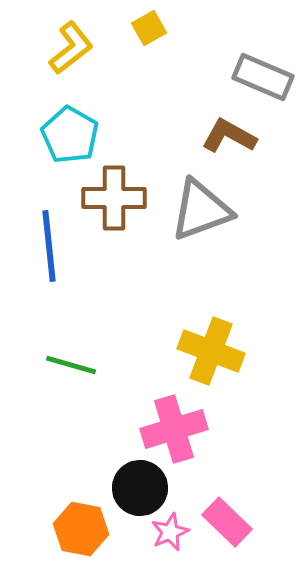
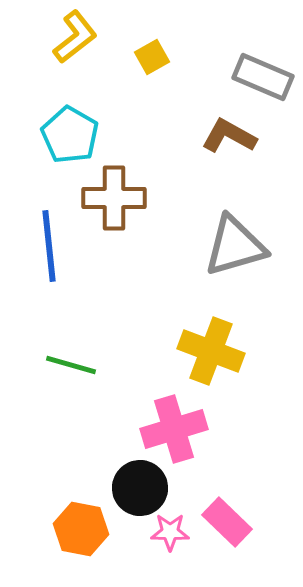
yellow square: moved 3 px right, 29 px down
yellow L-shape: moved 4 px right, 11 px up
gray triangle: moved 34 px right, 36 px down; rotated 4 degrees clockwise
pink star: rotated 24 degrees clockwise
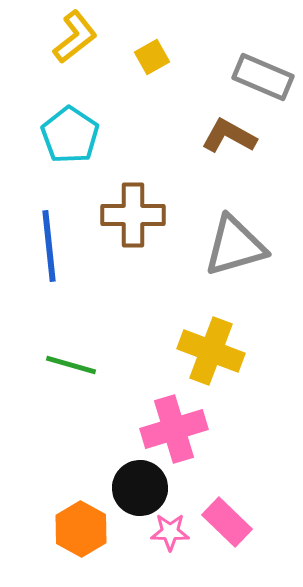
cyan pentagon: rotated 4 degrees clockwise
brown cross: moved 19 px right, 17 px down
orange hexagon: rotated 18 degrees clockwise
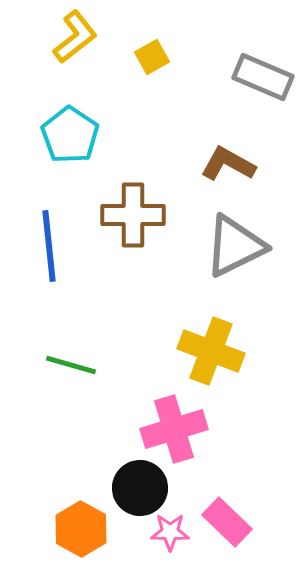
brown L-shape: moved 1 px left, 28 px down
gray triangle: rotated 10 degrees counterclockwise
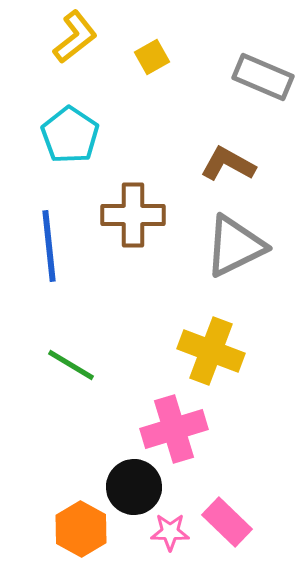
green line: rotated 15 degrees clockwise
black circle: moved 6 px left, 1 px up
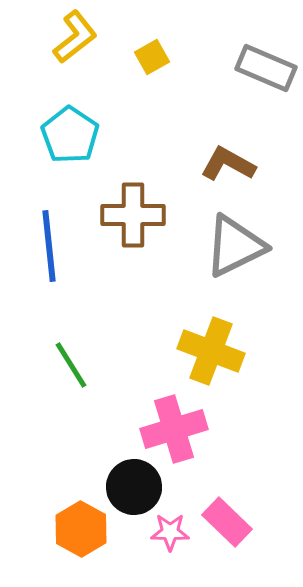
gray rectangle: moved 3 px right, 9 px up
green line: rotated 27 degrees clockwise
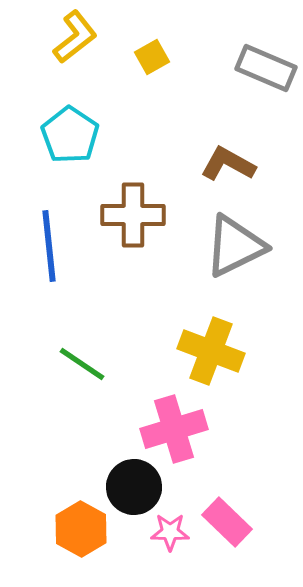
green line: moved 11 px right, 1 px up; rotated 24 degrees counterclockwise
